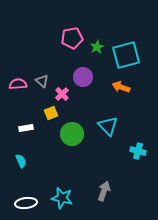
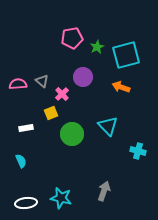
cyan star: moved 1 px left
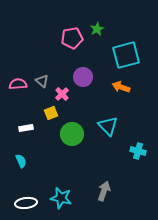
green star: moved 18 px up
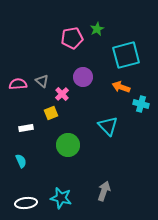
green circle: moved 4 px left, 11 px down
cyan cross: moved 3 px right, 47 px up
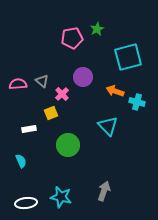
cyan square: moved 2 px right, 2 px down
orange arrow: moved 6 px left, 4 px down
cyan cross: moved 4 px left, 2 px up
white rectangle: moved 3 px right, 1 px down
cyan star: moved 1 px up
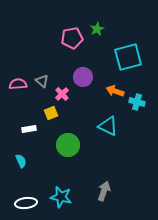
cyan triangle: rotated 20 degrees counterclockwise
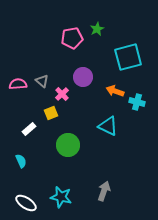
white rectangle: rotated 32 degrees counterclockwise
white ellipse: rotated 40 degrees clockwise
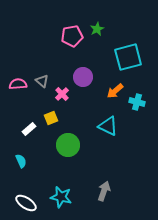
pink pentagon: moved 2 px up
orange arrow: rotated 60 degrees counterclockwise
yellow square: moved 5 px down
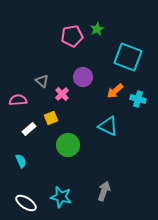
cyan square: rotated 36 degrees clockwise
pink semicircle: moved 16 px down
cyan cross: moved 1 px right, 3 px up
